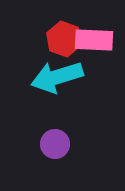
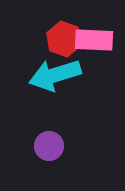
cyan arrow: moved 2 px left, 2 px up
purple circle: moved 6 px left, 2 px down
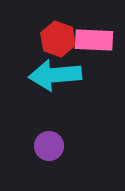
red hexagon: moved 6 px left
cyan arrow: rotated 12 degrees clockwise
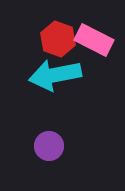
pink rectangle: rotated 24 degrees clockwise
cyan arrow: rotated 6 degrees counterclockwise
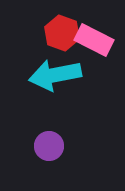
red hexagon: moved 4 px right, 6 px up
